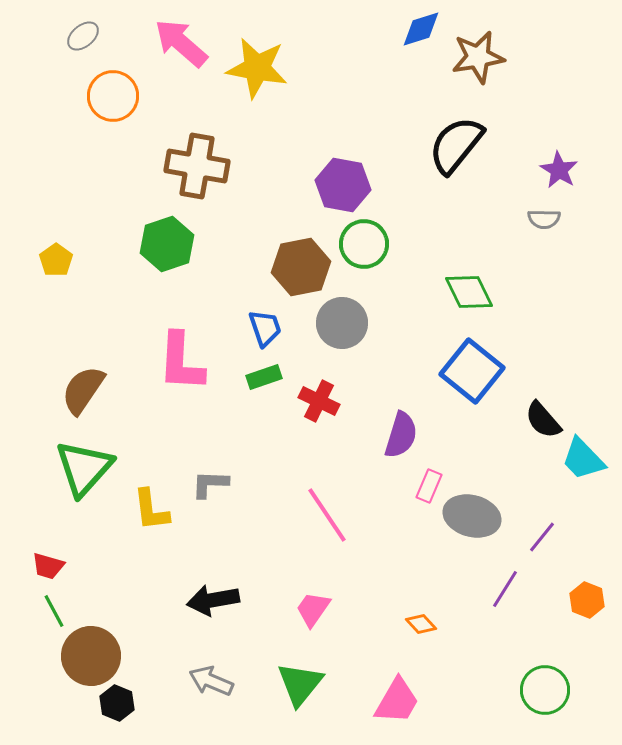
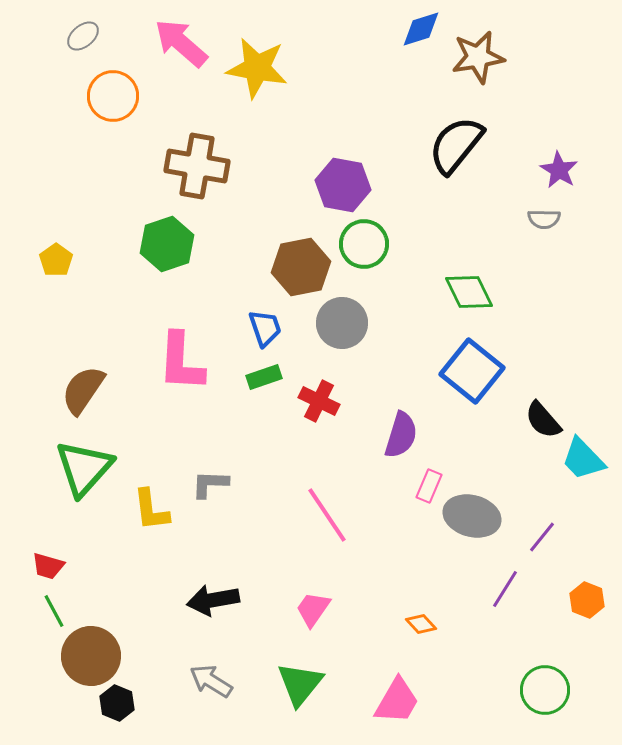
gray arrow at (211, 681): rotated 9 degrees clockwise
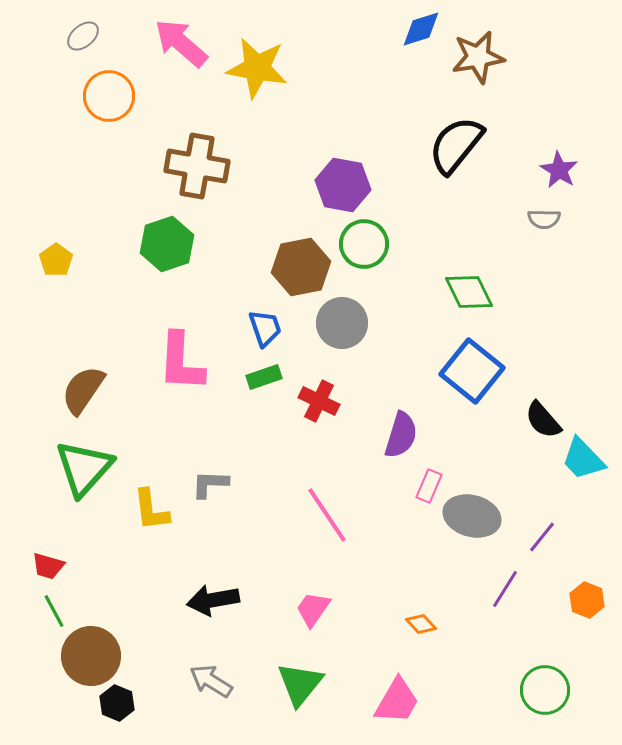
orange circle at (113, 96): moved 4 px left
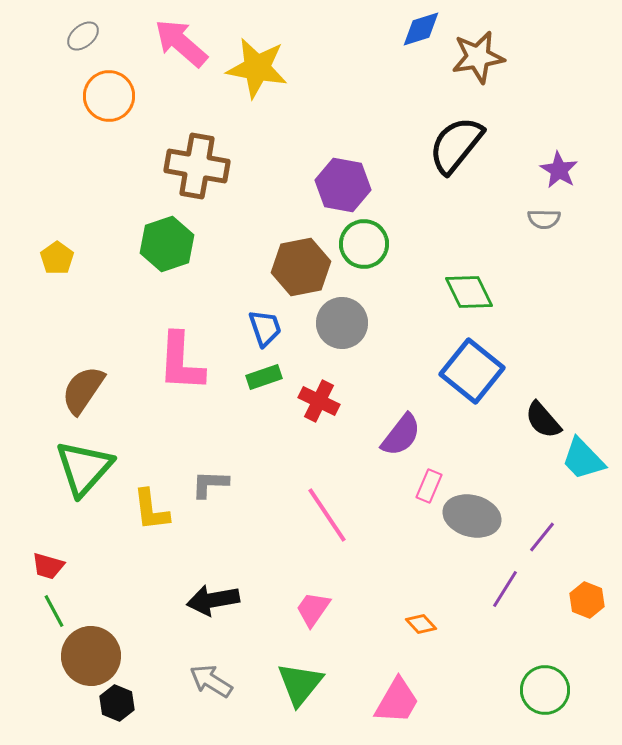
yellow pentagon at (56, 260): moved 1 px right, 2 px up
purple semicircle at (401, 435): rotated 21 degrees clockwise
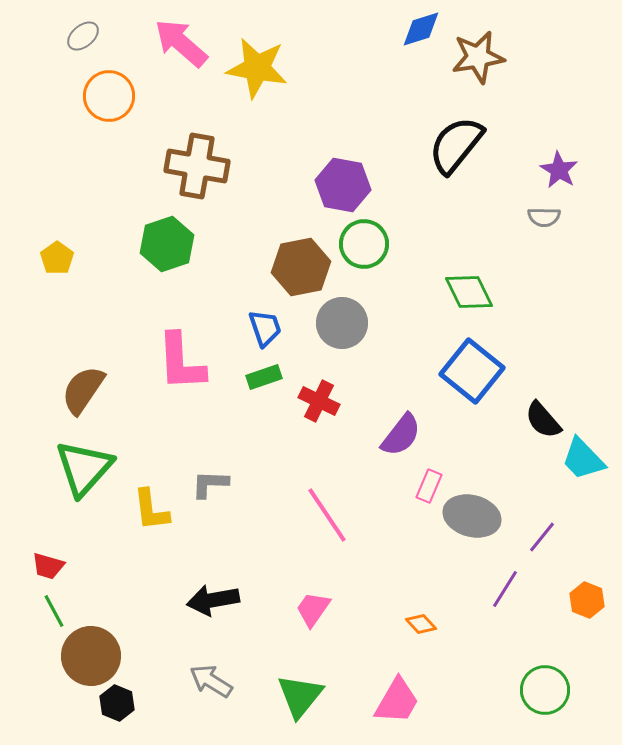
gray semicircle at (544, 219): moved 2 px up
pink L-shape at (181, 362): rotated 6 degrees counterclockwise
green triangle at (300, 684): moved 12 px down
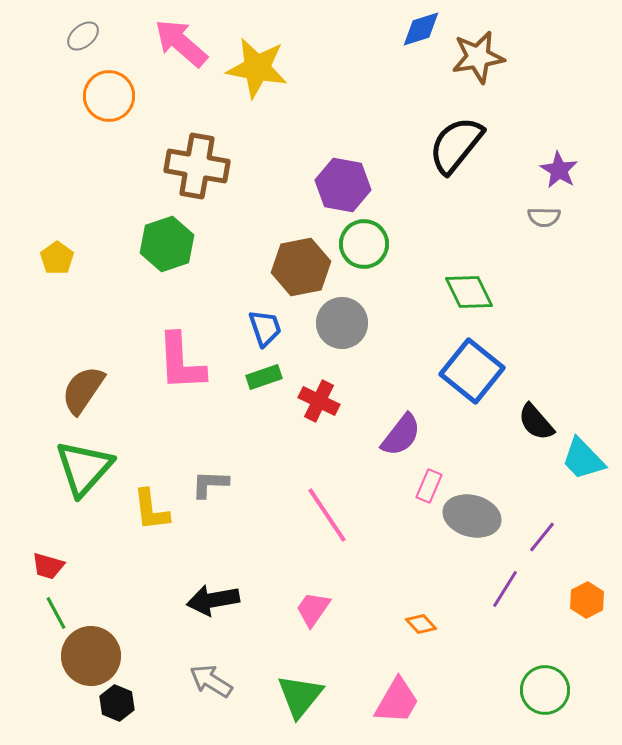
black semicircle at (543, 420): moved 7 px left, 2 px down
orange hexagon at (587, 600): rotated 12 degrees clockwise
green line at (54, 611): moved 2 px right, 2 px down
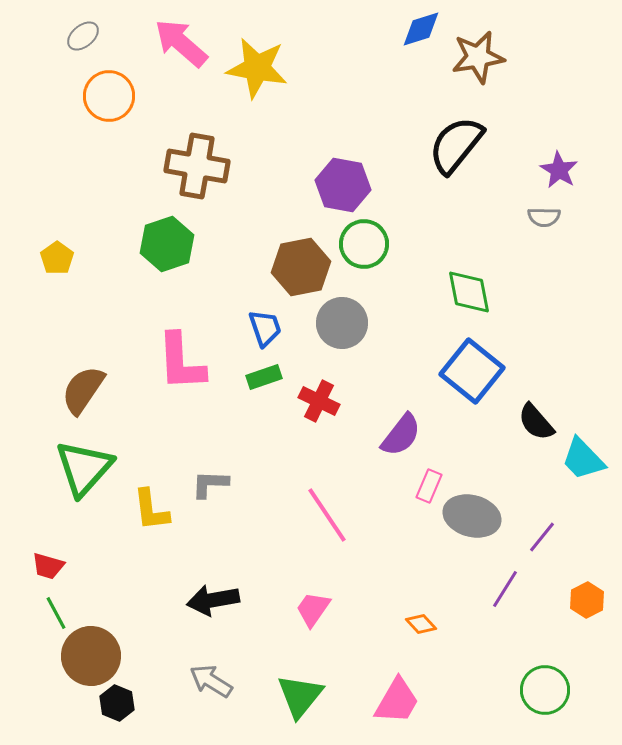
green diamond at (469, 292): rotated 15 degrees clockwise
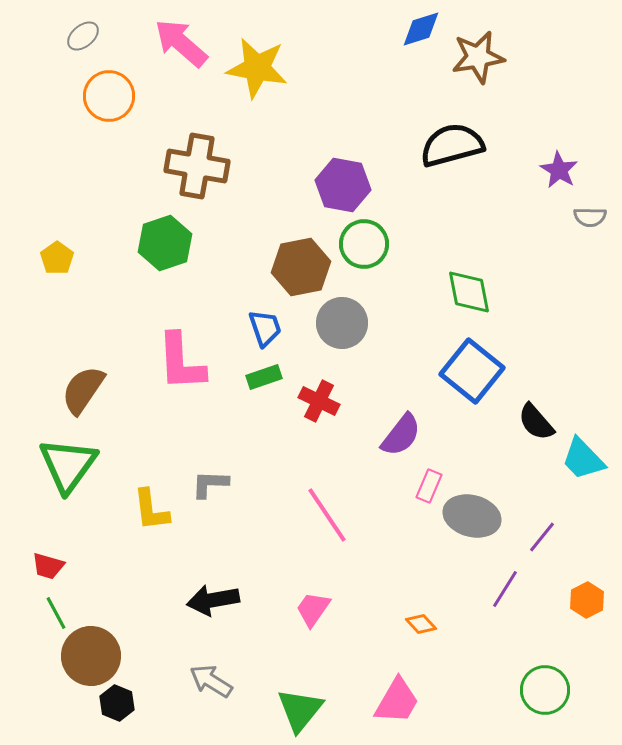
black semicircle at (456, 145): moved 4 px left; rotated 36 degrees clockwise
gray semicircle at (544, 217): moved 46 px right
green hexagon at (167, 244): moved 2 px left, 1 px up
green triangle at (84, 468): moved 16 px left, 3 px up; rotated 6 degrees counterclockwise
green triangle at (300, 696): moved 14 px down
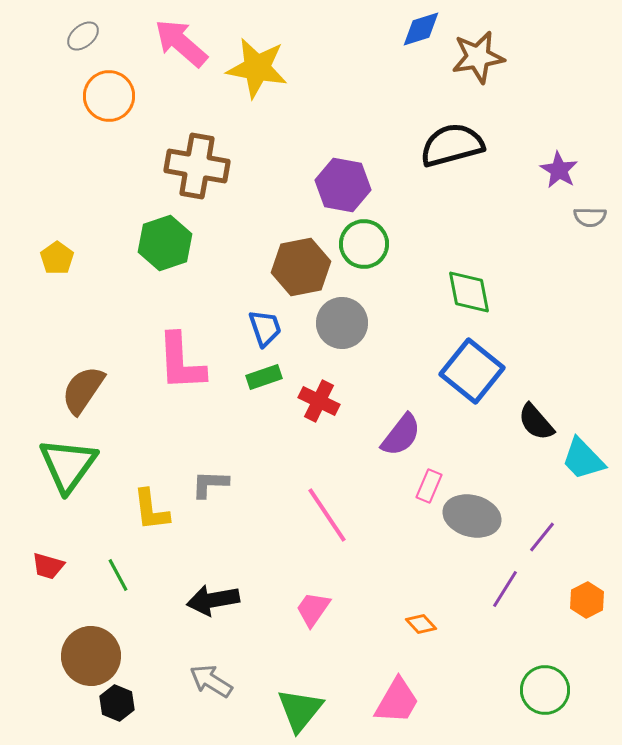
green line at (56, 613): moved 62 px right, 38 px up
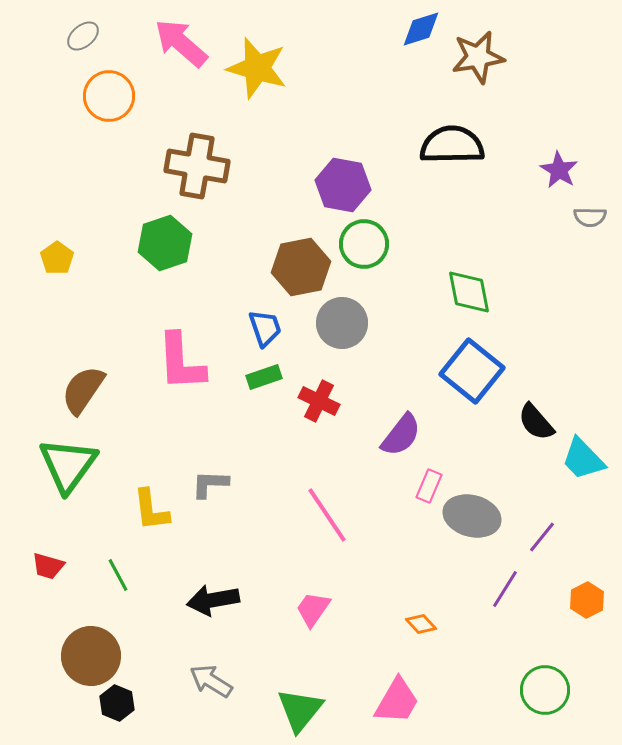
yellow star at (257, 68): rotated 6 degrees clockwise
black semicircle at (452, 145): rotated 14 degrees clockwise
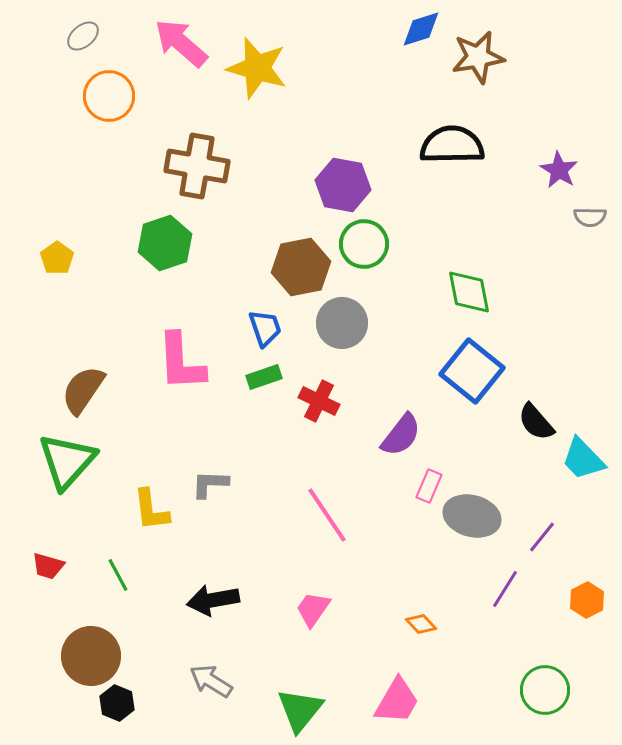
green triangle at (68, 465): moved 1 px left, 4 px up; rotated 6 degrees clockwise
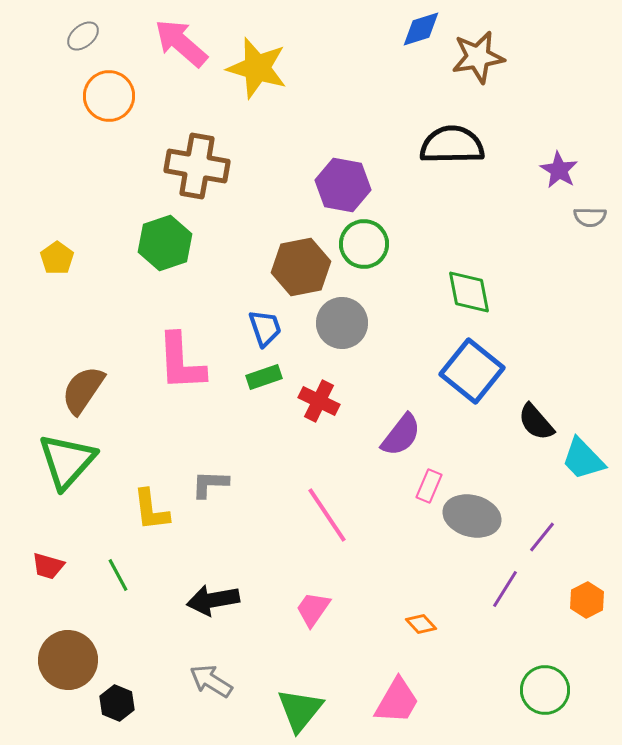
brown circle at (91, 656): moved 23 px left, 4 px down
